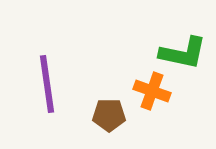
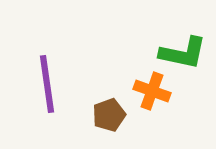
brown pentagon: rotated 20 degrees counterclockwise
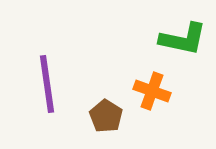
green L-shape: moved 14 px up
brown pentagon: moved 3 px left, 1 px down; rotated 20 degrees counterclockwise
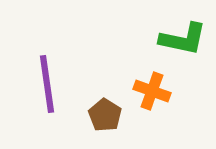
brown pentagon: moved 1 px left, 1 px up
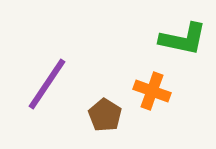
purple line: rotated 42 degrees clockwise
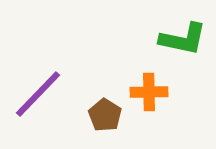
purple line: moved 9 px left, 10 px down; rotated 10 degrees clockwise
orange cross: moved 3 px left, 1 px down; rotated 21 degrees counterclockwise
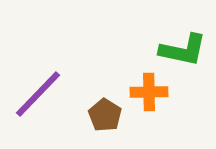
green L-shape: moved 11 px down
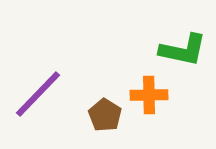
orange cross: moved 3 px down
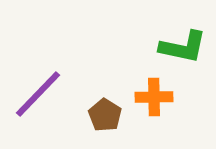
green L-shape: moved 3 px up
orange cross: moved 5 px right, 2 px down
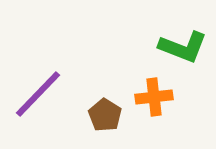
green L-shape: rotated 9 degrees clockwise
orange cross: rotated 6 degrees counterclockwise
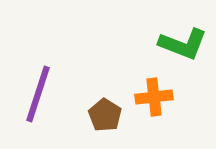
green L-shape: moved 3 px up
purple line: rotated 26 degrees counterclockwise
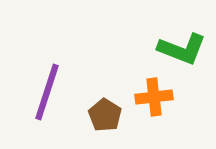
green L-shape: moved 1 px left, 5 px down
purple line: moved 9 px right, 2 px up
